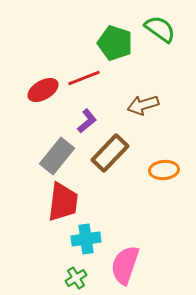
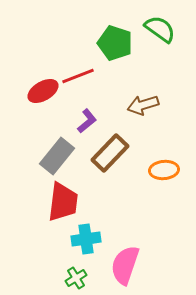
red line: moved 6 px left, 2 px up
red ellipse: moved 1 px down
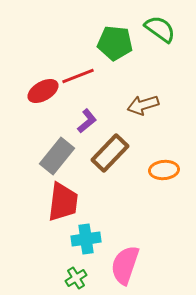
green pentagon: rotated 12 degrees counterclockwise
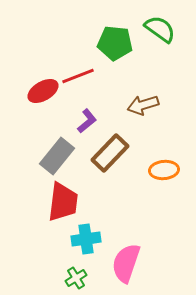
pink semicircle: moved 1 px right, 2 px up
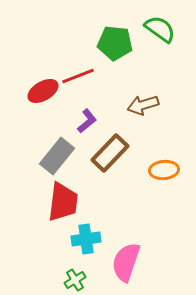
pink semicircle: moved 1 px up
green cross: moved 1 px left, 2 px down
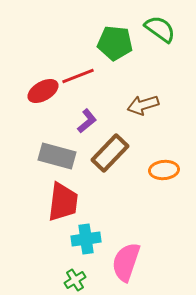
gray rectangle: rotated 66 degrees clockwise
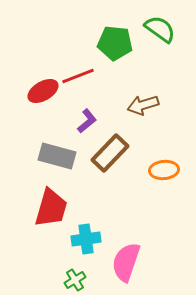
red trapezoid: moved 12 px left, 6 px down; rotated 9 degrees clockwise
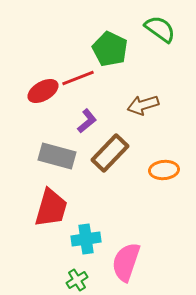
green pentagon: moved 5 px left, 6 px down; rotated 20 degrees clockwise
red line: moved 2 px down
green cross: moved 2 px right
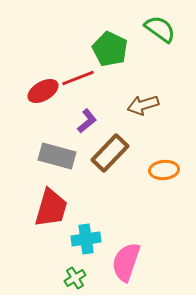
green cross: moved 2 px left, 2 px up
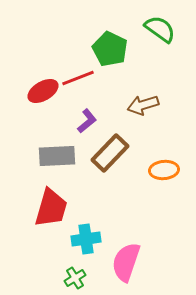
gray rectangle: rotated 18 degrees counterclockwise
